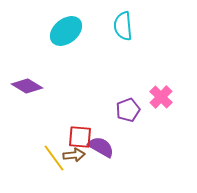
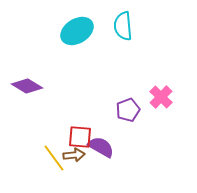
cyan ellipse: moved 11 px right; rotated 8 degrees clockwise
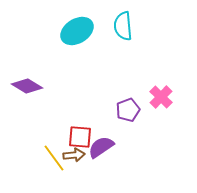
purple semicircle: rotated 64 degrees counterclockwise
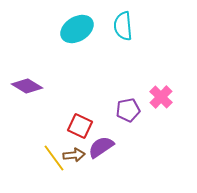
cyan ellipse: moved 2 px up
purple pentagon: rotated 10 degrees clockwise
red square: moved 11 px up; rotated 20 degrees clockwise
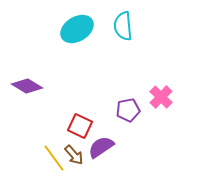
brown arrow: rotated 55 degrees clockwise
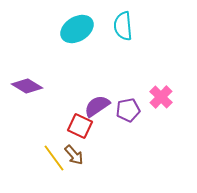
purple semicircle: moved 4 px left, 41 px up
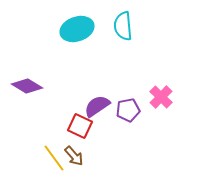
cyan ellipse: rotated 12 degrees clockwise
brown arrow: moved 1 px down
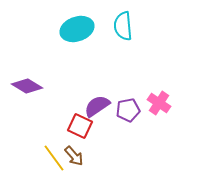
pink cross: moved 2 px left, 6 px down; rotated 10 degrees counterclockwise
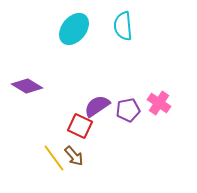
cyan ellipse: moved 3 px left; rotated 32 degrees counterclockwise
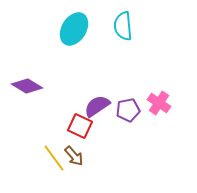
cyan ellipse: rotated 8 degrees counterclockwise
